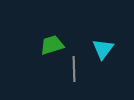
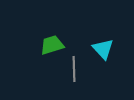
cyan triangle: rotated 20 degrees counterclockwise
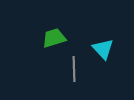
green trapezoid: moved 2 px right, 7 px up
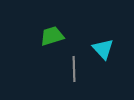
green trapezoid: moved 2 px left, 2 px up
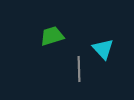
gray line: moved 5 px right
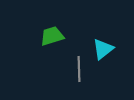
cyan triangle: rotated 35 degrees clockwise
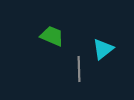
green trapezoid: rotated 40 degrees clockwise
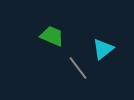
gray line: moved 1 px left, 1 px up; rotated 35 degrees counterclockwise
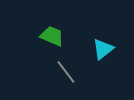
gray line: moved 12 px left, 4 px down
